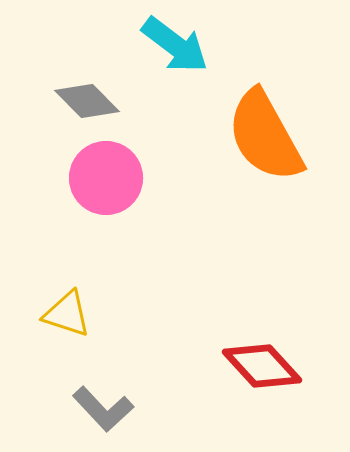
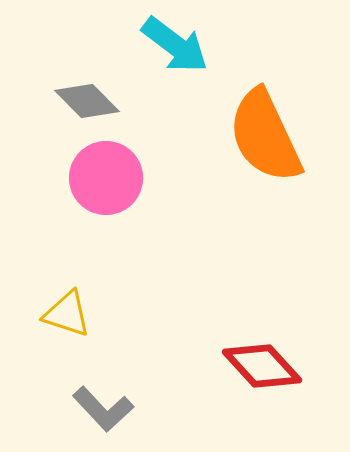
orange semicircle: rotated 4 degrees clockwise
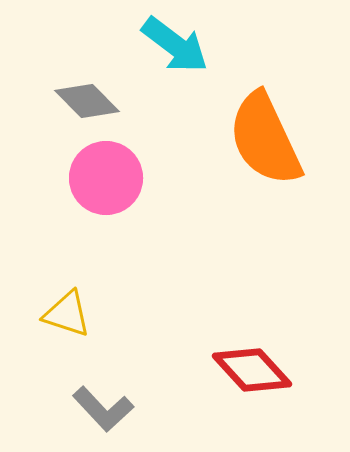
orange semicircle: moved 3 px down
red diamond: moved 10 px left, 4 px down
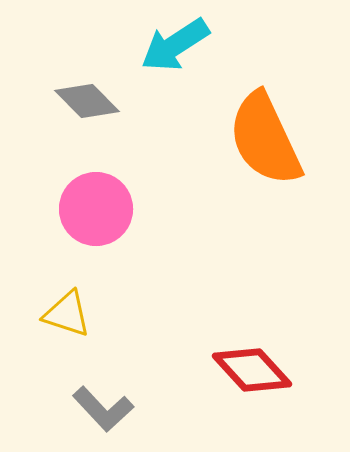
cyan arrow: rotated 110 degrees clockwise
pink circle: moved 10 px left, 31 px down
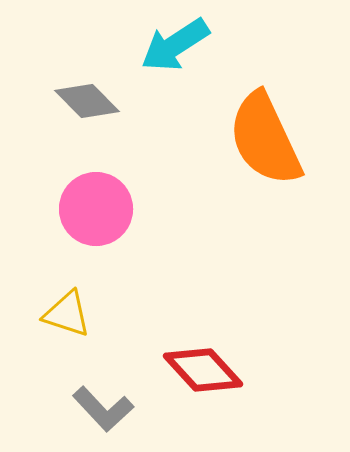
red diamond: moved 49 px left
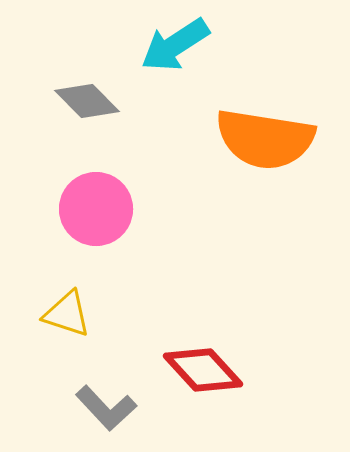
orange semicircle: rotated 56 degrees counterclockwise
gray L-shape: moved 3 px right, 1 px up
